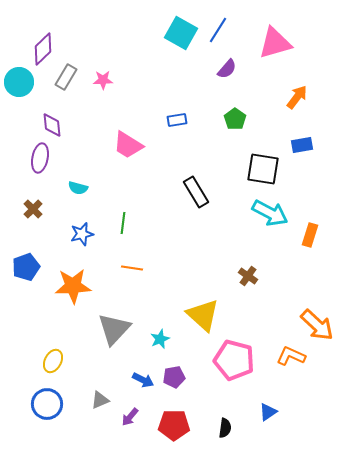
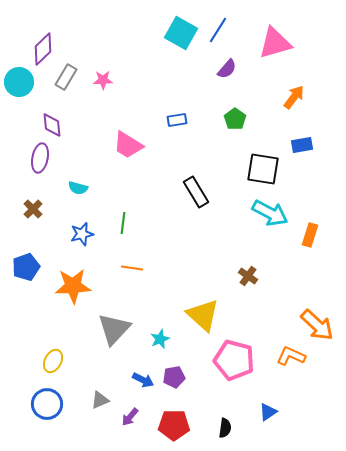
orange arrow at (297, 97): moved 3 px left
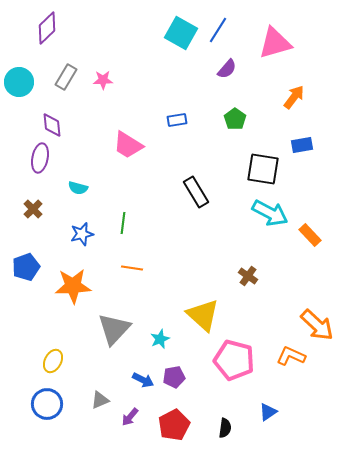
purple diamond at (43, 49): moved 4 px right, 21 px up
orange rectangle at (310, 235): rotated 60 degrees counterclockwise
red pentagon at (174, 425): rotated 28 degrees counterclockwise
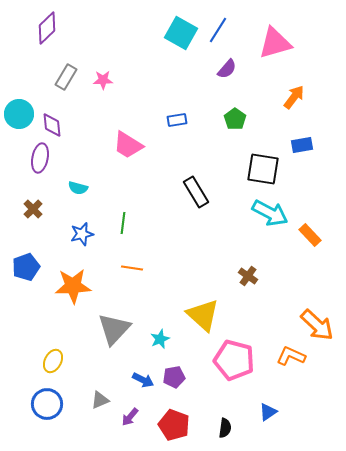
cyan circle at (19, 82): moved 32 px down
red pentagon at (174, 425): rotated 24 degrees counterclockwise
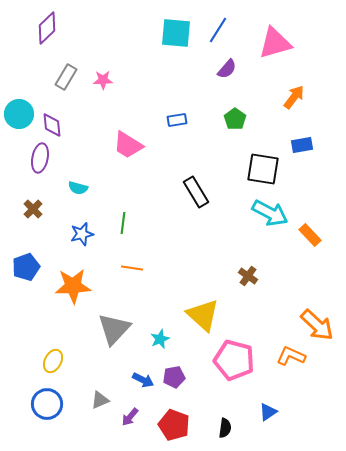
cyan square at (181, 33): moved 5 px left; rotated 24 degrees counterclockwise
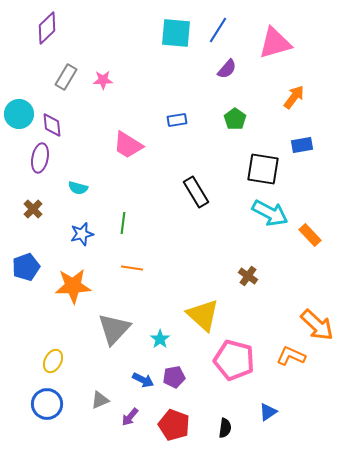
cyan star at (160, 339): rotated 12 degrees counterclockwise
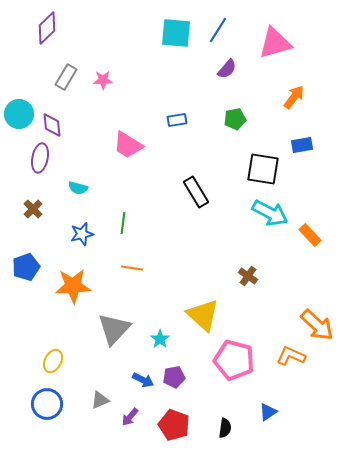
green pentagon at (235, 119): rotated 25 degrees clockwise
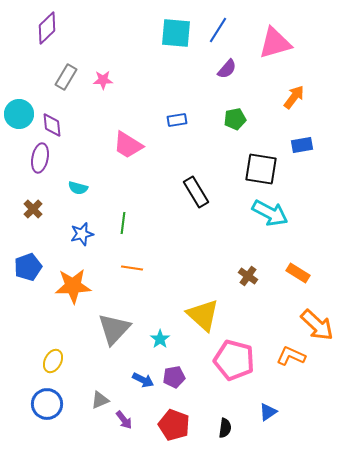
black square at (263, 169): moved 2 px left
orange rectangle at (310, 235): moved 12 px left, 38 px down; rotated 15 degrees counterclockwise
blue pentagon at (26, 267): moved 2 px right
purple arrow at (130, 417): moved 6 px left, 3 px down; rotated 78 degrees counterclockwise
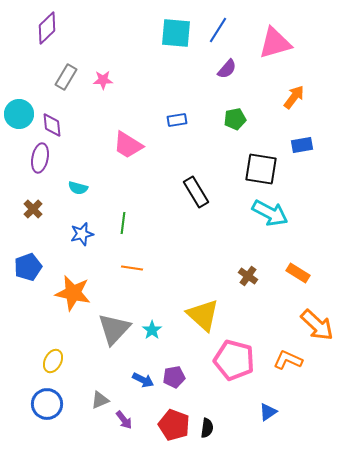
orange star at (73, 286): moved 7 px down; rotated 15 degrees clockwise
cyan star at (160, 339): moved 8 px left, 9 px up
orange L-shape at (291, 356): moved 3 px left, 4 px down
black semicircle at (225, 428): moved 18 px left
